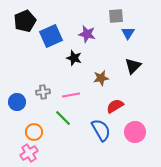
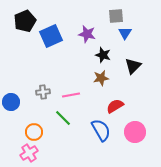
blue triangle: moved 3 px left
black star: moved 29 px right, 3 px up
blue circle: moved 6 px left
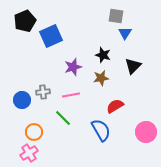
gray square: rotated 14 degrees clockwise
purple star: moved 14 px left, 33 px down; rotated 30 degrees counterclockwise
blue circle: moved 11 px right, 2 px up
pink circle: moved 11 px right
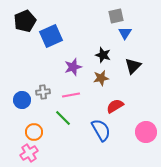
gray square: rotated 21 degrees counterclockwise
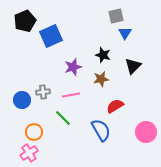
brown star: moved 1 px down
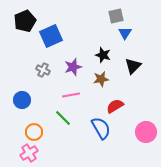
gray cross: moved 22 px up; rotated 32 degrees clockwise
blue semicircle: moved 2 px up
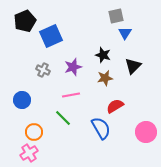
brown star: moved 4 px right, 1 px up
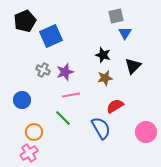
purple star: moved 8 px left, 5 px down
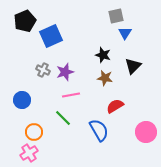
brown star: rotated 21 degrees clockwise
blue semicircle: moved 2 px left, 2 px down
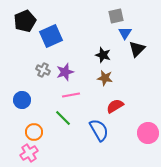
black triangle: moved 4 px right, 17 px up
pink circle: moved 2 px right, 1 px down
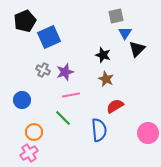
blue square: moved 2 px left, 1 px down
brown star: moved 1 px right, 1 px down; rotated 14 degrees clockwise
blue semicircle: rotated 25 degrees clockwise
